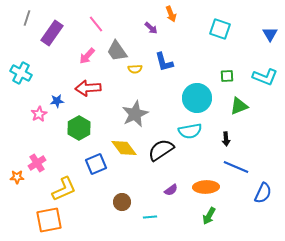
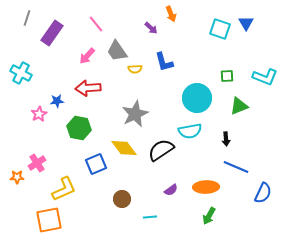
blue triangle: moved 24 px left, 11 px up
green hexagon: rotated 20 degrees counterclockwise
brown circle: moved 3 px up
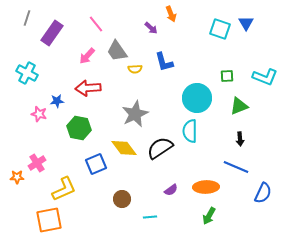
cyan cross: moved 6 px right
pink star: rotated 28 degrees counterclockwise
cyan semicircle: rotated 100 degrees clockwise
black arrow: moved 14 px right
black semicircle: moved 1 px left, 2 px up
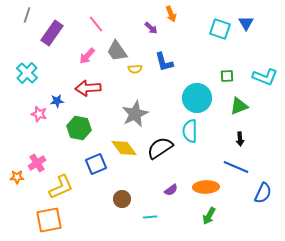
gray line: moved 3 px up
cyan cross: rotated 15 degrees clockwise
yellow L-shape: moved 3 px left, 2 px up
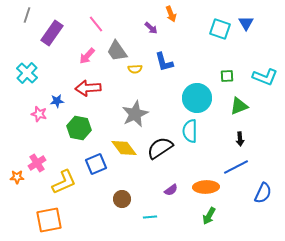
blue line: rotated 50 degrees counterclockwise
yellow L-shape: moved 3 px right, 5 px up
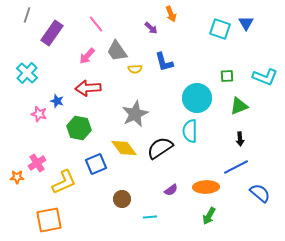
blue star: rotated 24 degrees clockwise
blue semicircle: moved 3 px left; rotated 75 degrees counterclockwise
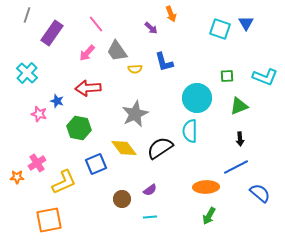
pink arrow: moved 3 px up
purple semicircle: moved 21 px left
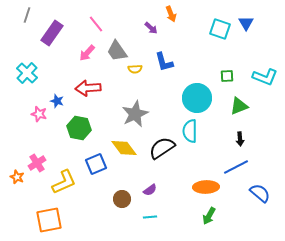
black semicircle: moved 2 px right
orange star: rotated 24 degrees clockwise
